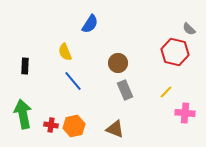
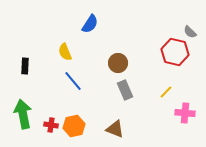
gray semicircle: moved 1 px right, 3 px down
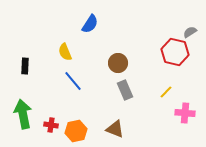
gray semicircle: rotated 104 degrees clockwise
orange hexagon: moved 2 px right, 5 px down
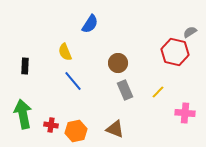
yellow line: moved 8 px left
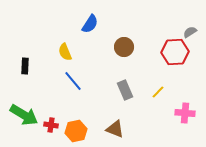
red hexagon: rotated 16 degrees counterclockwise
brown circle: moved 6 px right, 16 px up
green arrow: moved 1 px right, 1 px down; rotated 132 degrees clockwise
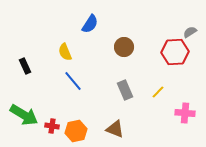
black rectangle: rotated 28 degrees counterclockwise
red cross: moved 1 px right, 1 px down
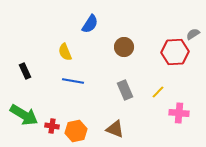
gray semicircle: moved 3 px right, 2 px down
black rectangle: moved 5 px down
blue line: rotated 40 degrees counterclockwise
pink cross: moved 6 px left
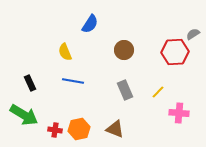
brown circle: moved 3 px down
black rectangle: moved 5 px right, 12 px down
red cross: moved 3 px right, 4 px down
orange hexagon: moved 3 px right, 2 px up
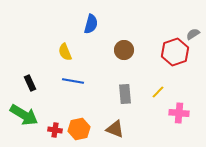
blue semicircle: moved 1 px right; rotated 18 degrees counterclockwise
red hexagon: rotated 16 degrees counterclockwise
gray rectangle: moved 4 px down; rotated 18 degrees clockwise
